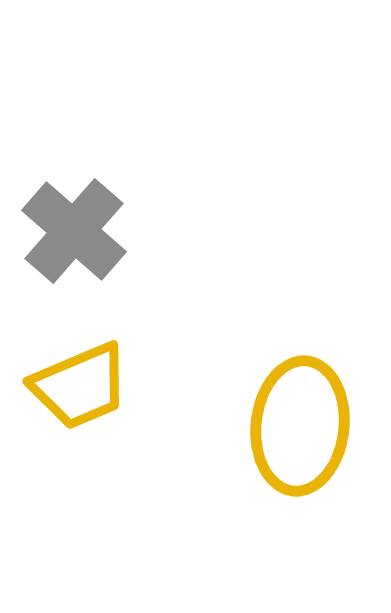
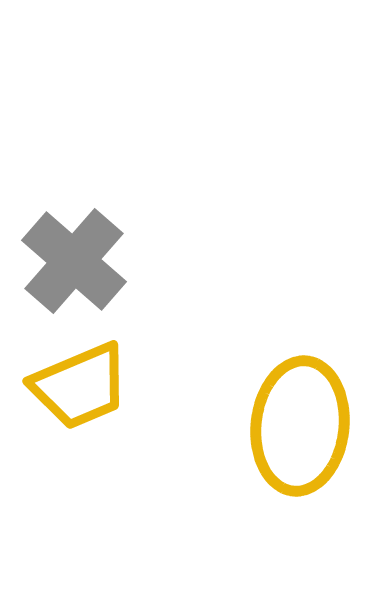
gray cross: moved 30 px down
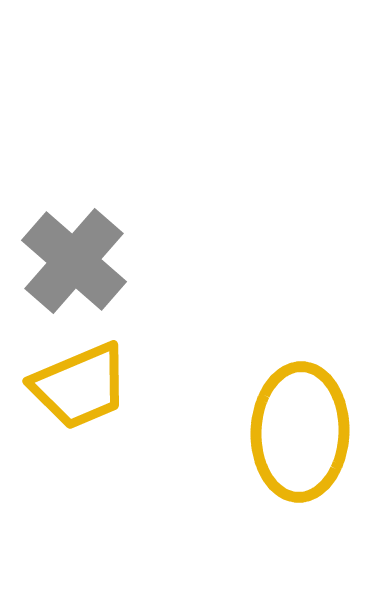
yellow ellipse: moved 6 px down; rotated 4 degrees counterclockwise
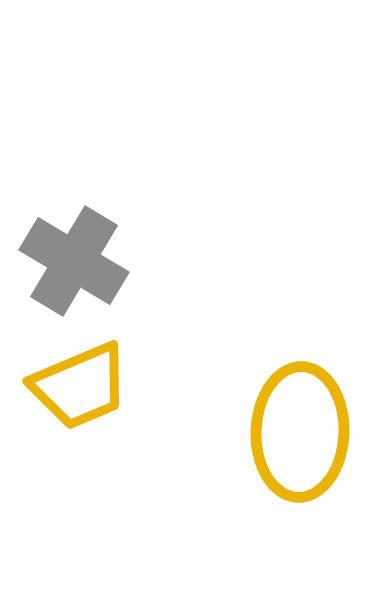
gray cross: rotated 10 degrees counterclockwise
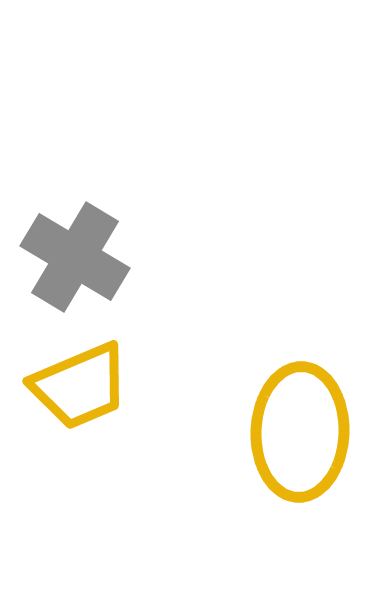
gray cross: moved 1 px right, 4 px up
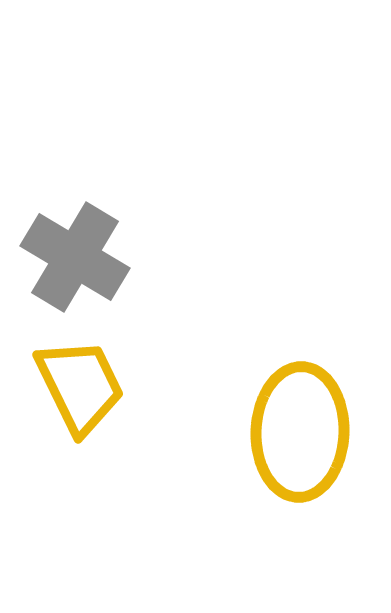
yellow trapezoid: rotated 93 degrees counterclockwise
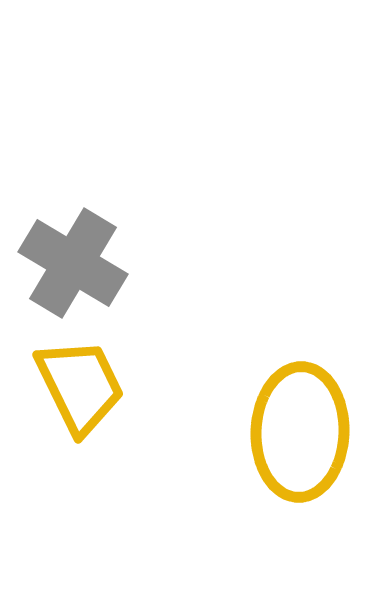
gray cross: moved 2 px left, 6 px down
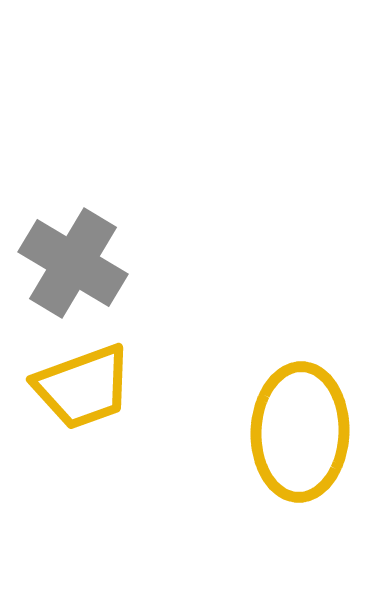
yellow trapezoid: moved 3 px right, 1 px down; rotated 96 degrees clockwise
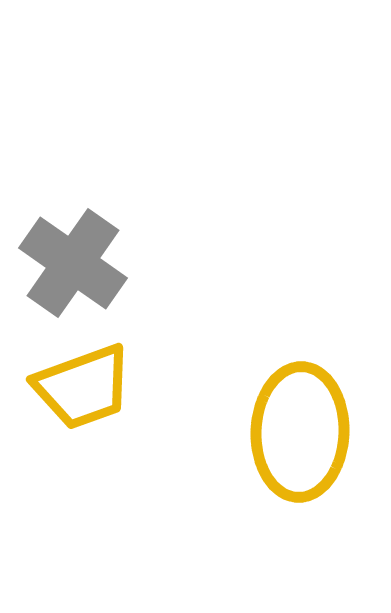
gray cross: rotated 4 degrees clockwise
